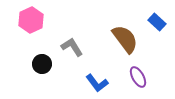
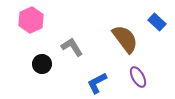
blue L-shape: rotated 100 degrees clockwise
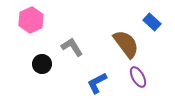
blue rectangle: moved 5 px left
brown semicircle: moved 1 px right, 5 px down
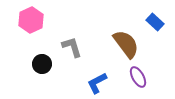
blue rectangle: moved 3 px right
gray L-shape: rotated 15 degrees clockwise
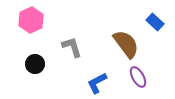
black circle: moved 7 px left
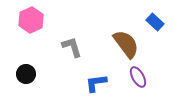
black circle: moved 9 px left, 10 px down
blue L-shape: moved 1 px left; rotated 20 degrees clockwise
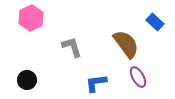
pink hexagon: moved 2 px up
black circle: moved 1 px right, 6 px down
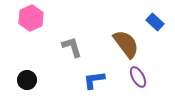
blue L-shape: moved 2 px left, 3 px up
